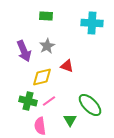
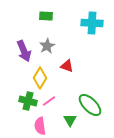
yellow diamond: moved 2 px left, 1 px down; rotated 45 degrees counterclockwise
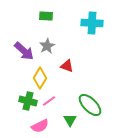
purple arrow: rotated 25 degrees counterclockwise
pink semicircle: rotated 108 degrees counterclockwise
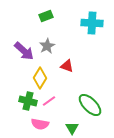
green rectangle: rotated 24 degrees counterclockwise
green triangle: moved 2 px right, 8 px down
pink semicircle: moved 2 px up; rotated 36 degrees clockwise
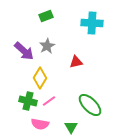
red triangle: moved 9 px right, 4 px up; rotated 32 degrees counterclockwise
green triangle: moved 1 px left, 1 px up
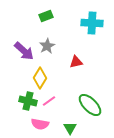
green triangle: moved 1 px left, 1 px down
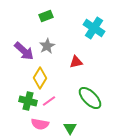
cyan cross: moved 2 px right, 5 px down; rotated 30 degrees clockwise
green ellipse: moved 7 px up
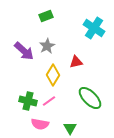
yellow diamond: moved 13 px right, 3 px up
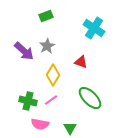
red triangle: moved 5 px right; rotated 32 degrees clockwise
pink line: moved 2 px right, 1 px up
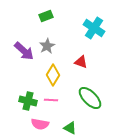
pink line: rotated 40 degrees clockwise
green triangle: rotated 32 degrees counterclockwise
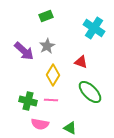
green ellipse: moved 6 px up
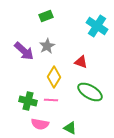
cyan cross: moved 3 px right, 2 px up
yellow diamond: moved 1 px right, 2 px down
green ellipse: rotated 15 degrees counterclockwise
